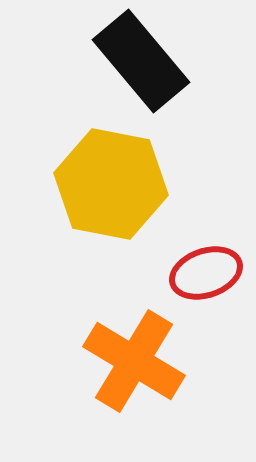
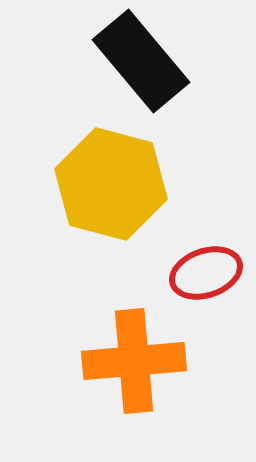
yellow hexagon: rotated 4 degrees clockwise
orange cross: rotated 36 degrees counterclockwise
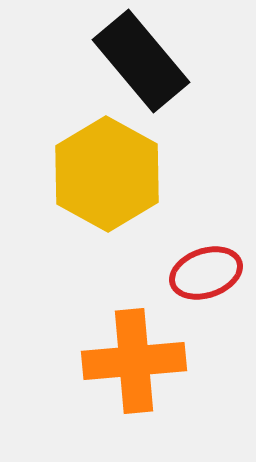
yellow hexagon: moved 4 px left, 10 px up; rotated 14 degrees clockwise
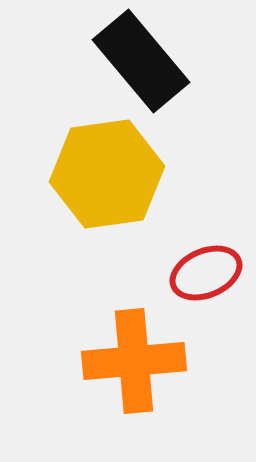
yellow hexagon: rotated 23 degrees clockwise
red ellipse: rotated 4 degrees counterclockwise
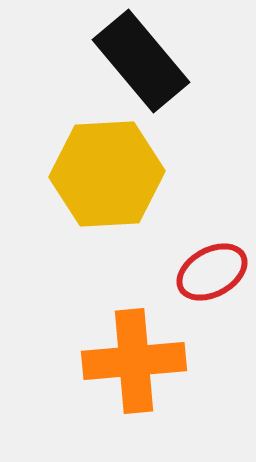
yellow hexagon: rotated 5 degrees clockwise
red ellipse: moved 6 px right, 1 px up; rotated 6 degrees counterclockwise
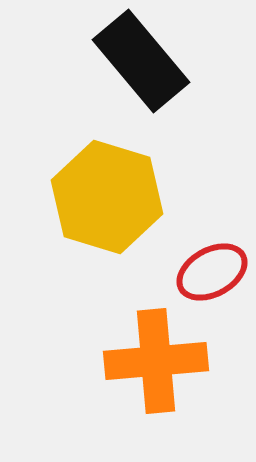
yellow hexagon: moved 23 px down; rotated 20 degrees clockwise
orange cross: moved 22 px right
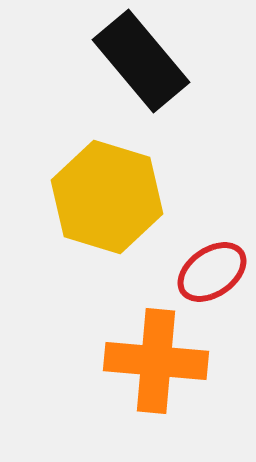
red ellipse: rotated 6 degrees counterclockwise
orange cross: rotated 10 degrees clockwise
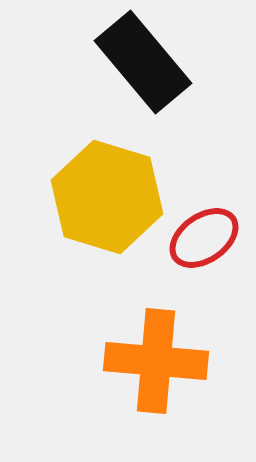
black rectangle: moved 2 px right, 1 px down
red ellipse: moved 8 px left, 34 px up
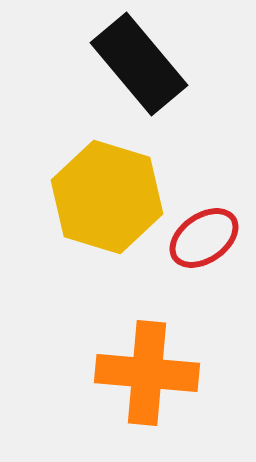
black rectangle: moved 4 px left, 2 px down
orange cross: moved 9 px left, 12 px down
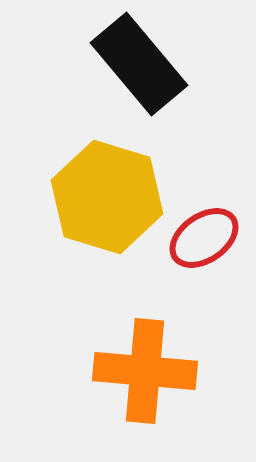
orange cross: moved 2 px left, 2 px up
